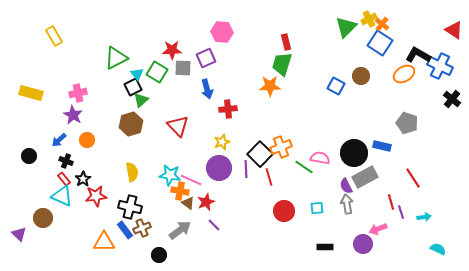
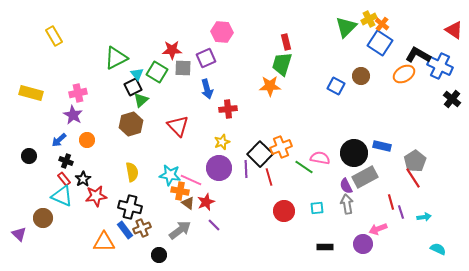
gray pentagon at (407, 123): moved 8 px right, 38 px down; rotated 20 degrees clockwise
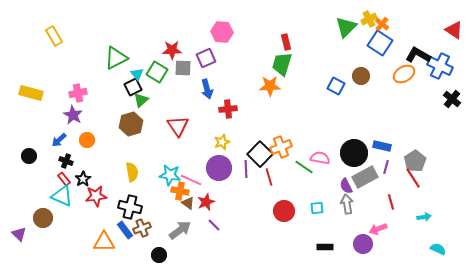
red triangle at (178, 126): rotated 10 degrees clockwise
purple line at (401, 212): moved 15 px left, 45 px up; rotated 32 degrees clockwise
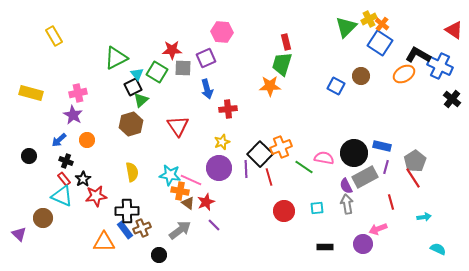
pink semicircle at (320, 158): moved 4 px right
black cross at (130, 207): moved 3 px left, 4 px down; rotated 15 degrees counterclockwise
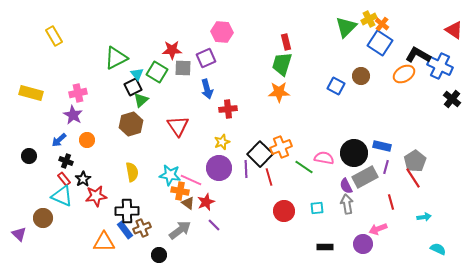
orange star at (270, 86): moved 9 px right, 6 px down
